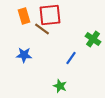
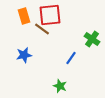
green cross: moved 1 px left
blue star: rotated 14 degrees counterclockwise
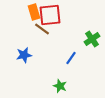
orange rectangle: moved 10 px right, 4 px up
green cross: rotated 21 degrees clockwise
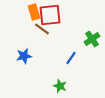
blue star: moved 1 px down
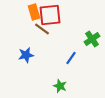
blue star: moved 2 px right, 1 px up
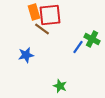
green cross: rotated 28 degrees counterclockwise
blue line: moved 7 px right, 11 px up
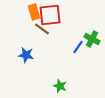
blue star: rotated 21 degrees clockwise
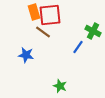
brown line: moved 1 px right, 3 px down
green cross: moved 1 px right, 8 px up
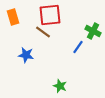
orange rectangle: moved 21 px left, 5 px down
